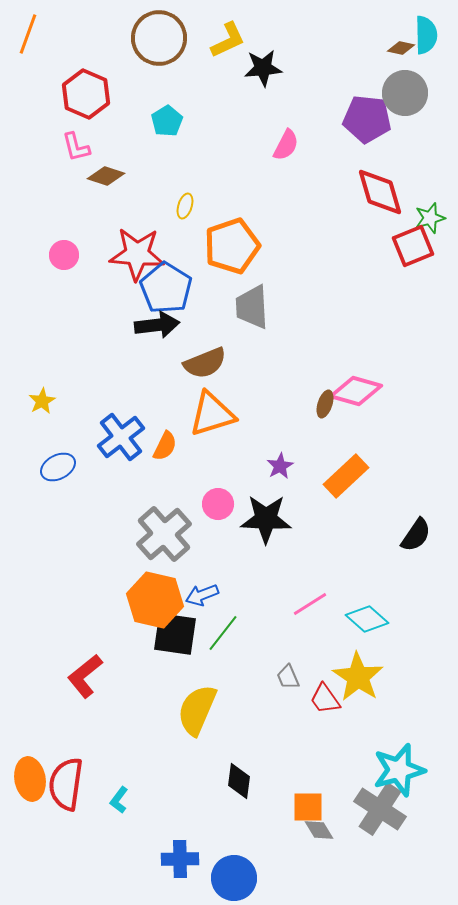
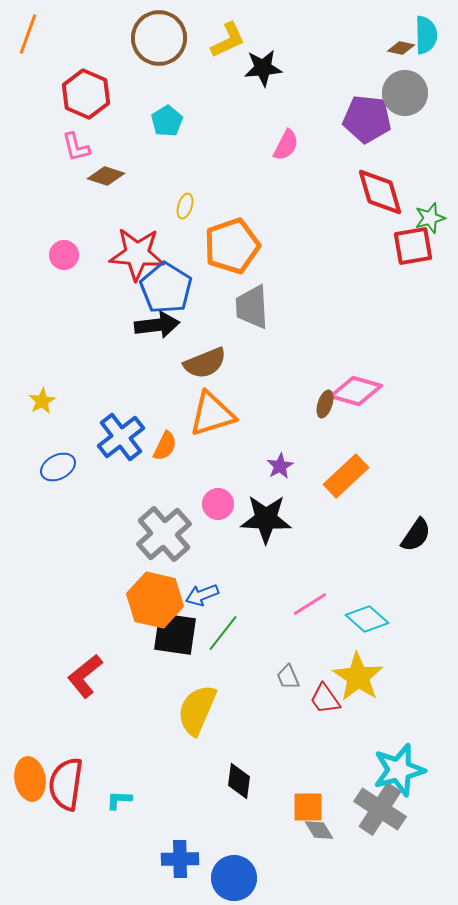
red square at (413, 246): rotated 12 degrees clockwise
cyan L-shape at (119, 800): rotated 56 degrees clockwise
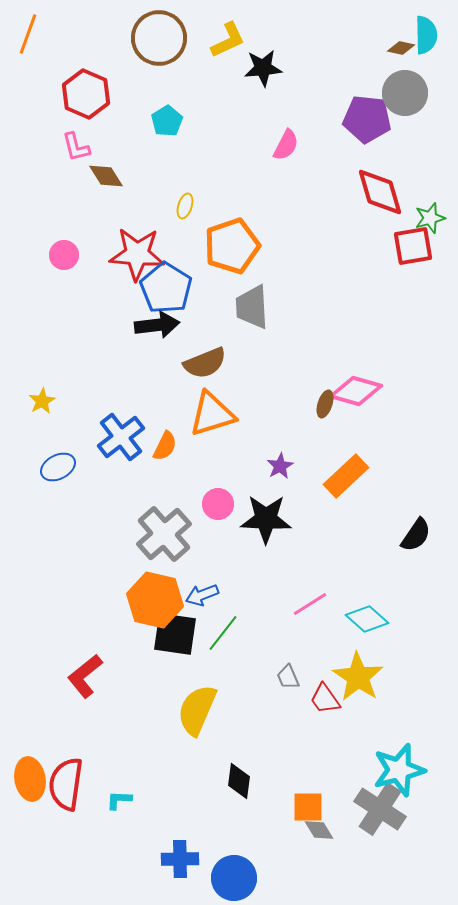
brown diamond at (106, 176): rotated 39 degrees clockwise
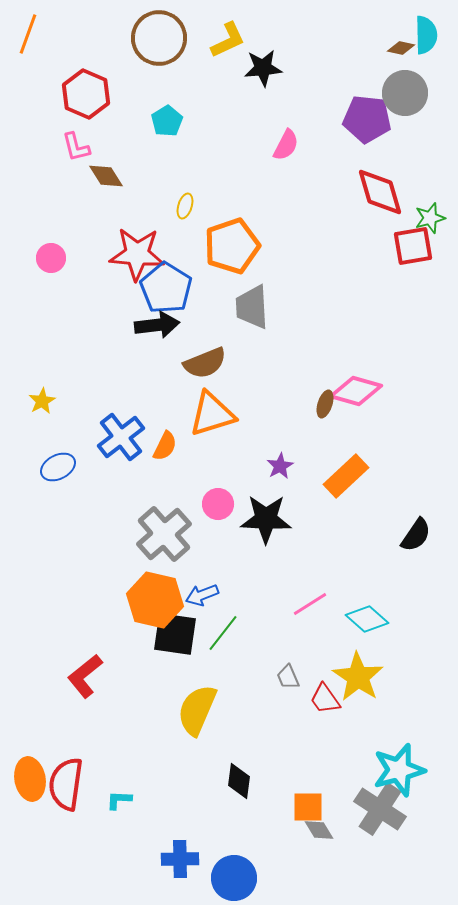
pink circle at (64, 255): moved 13 px left, 3 px down
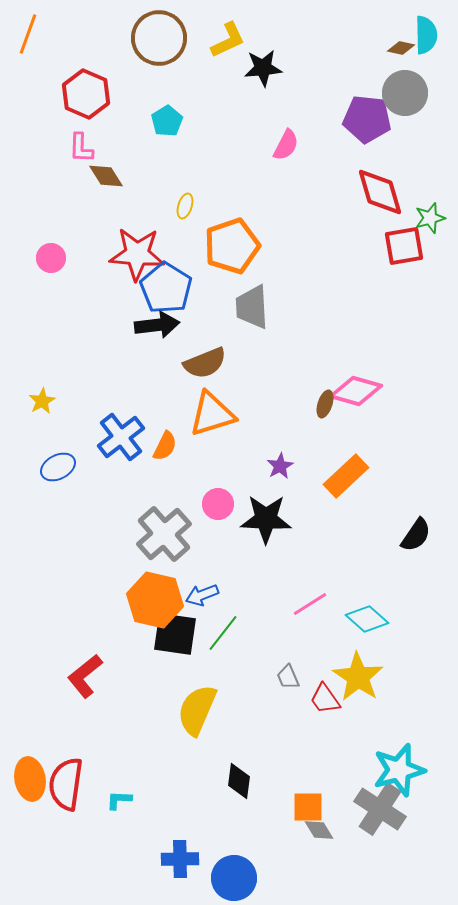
pink L-shape at (76, 147): moved 5 px right, 1 px down; rotated 16 degrees clockwise
red square at (413, 246): moved 9 px left
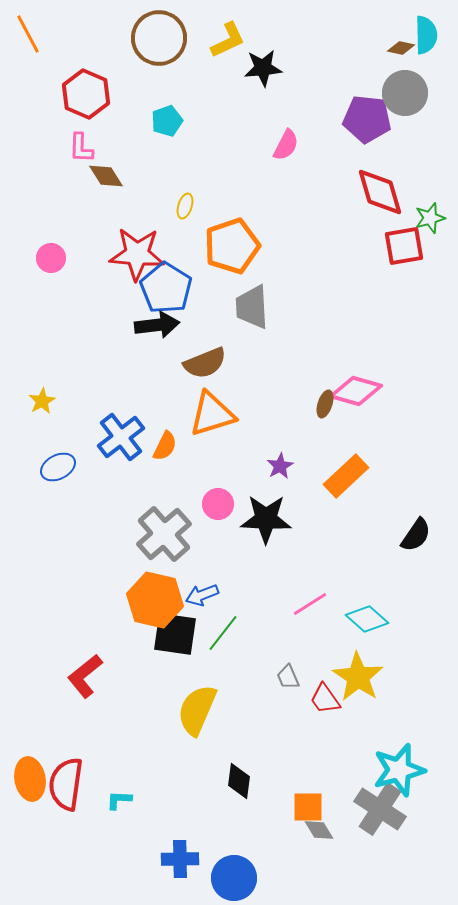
orange line at (28, 34): rotated 48 degrees counterclockwise
cyan pentagon at (167, 121): rotated 12 degrees clockwise
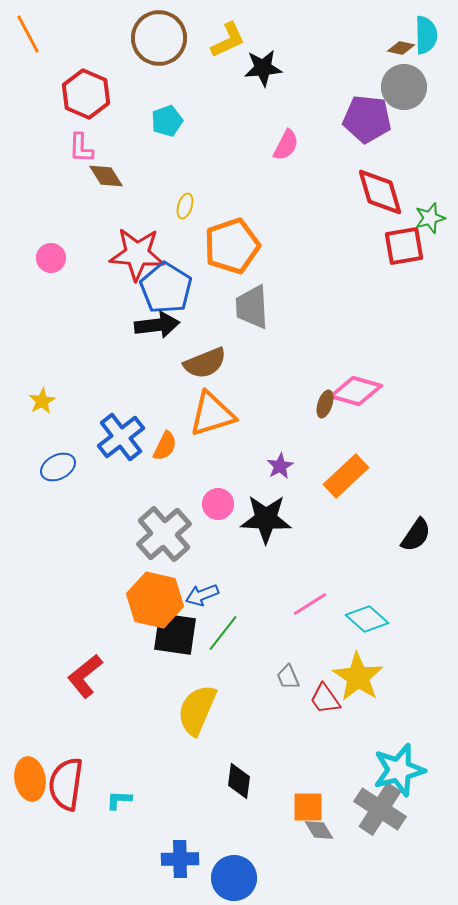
gray circle at (405, 93): moved 1 px left, 6 px up
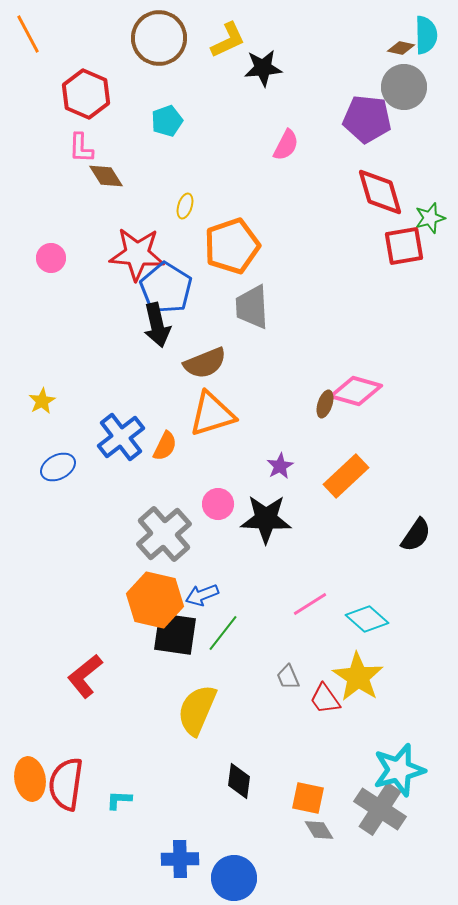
black arrow at (157, 325): rotated 84 degrees clockwise
orange square at (308, 807): moved 9 px up; rotated 12 degrees clockwise
